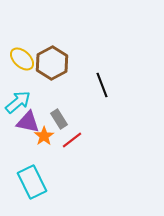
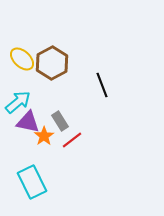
gray rectangle: moved 1 px right, 2 px down
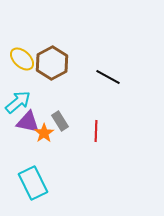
black line: moved 6 px right, 8 px up; rotated 40 degrees counterclockwise
orange star: moved 3 px up
red line: moved 24 px right, 9 px up; rotated 50 degrees counterclockwise
cyan rectangle: moved 1 px right, 1 px down
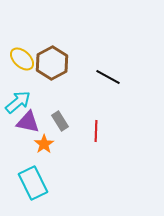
orange star: moved 11 px down
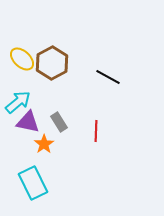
gray rectangle: moved 1 px left, 1 px down
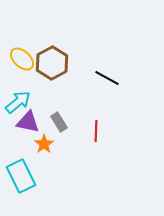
black line: moved 1 px left, 1 px down
cyan rectangle: moved 12 px left, 7 px up
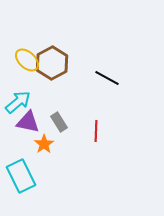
yellow ellipse: moved 5 px right, 1 px down
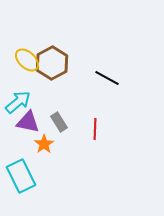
red line: moved 1 px left, 2 px up
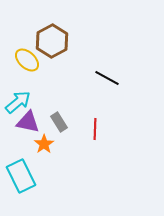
brown hexagon: moved 22 px up
